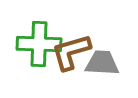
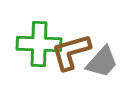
gray trapezoid: moved 1 px up; rotated 129 degrees clockwise
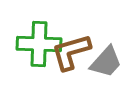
gray trapezoid: moved 4 px right
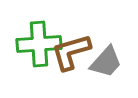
green cross: rotated 6 degrees counterclockwise
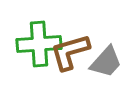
brown L-shape: moved 1 px left
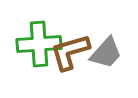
gray trapezoid: moved 9 px up
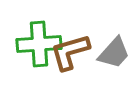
gray trapezoid: moved 8 px right
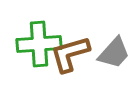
brown L-shape: moved 2 px down
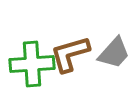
green cross: moved 7 px left, 20 px down
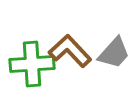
brown L-shape: moved 3 px up; rotated 63 degrees clockwise
